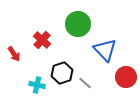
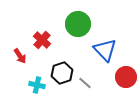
red arrow: moved 6 px right, 2 px down
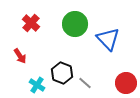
green circle: moved 3 px left
red cross: moved 11 px left, 17 px up
blue triangle: moved 3 px right, 11 px up
black hexagon: rotated 20 degrees counterclockwise
red circle: moved 6 px down
cyan cross: rotated 21 degrees clockwise
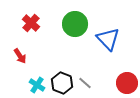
black hexagon: moved 10 px down
red circle: moved 1 px right
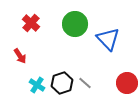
black hexagon: rotated 20 degrees clockwise
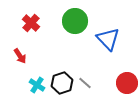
green circle: moved 3 px up
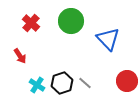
green circle: moved 4 px left
red circle: moved 2 px up
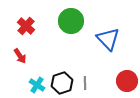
red cross: moved 5 px left, 3 px down
gray line: rotated 48 degrees clockwise
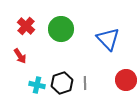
green circle: moved 10 px left, 8 px down
red circle: moved 1 px left, 1 px up
cyan cross: rotated 21 degrees counterclockwise
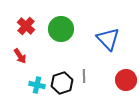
gray line: moved 1 px left, 7 px up
